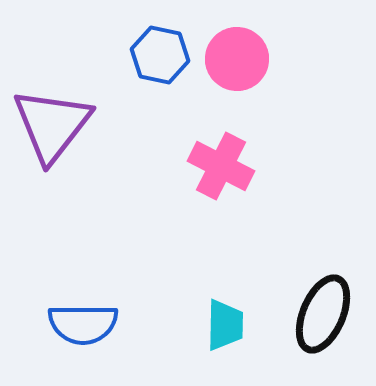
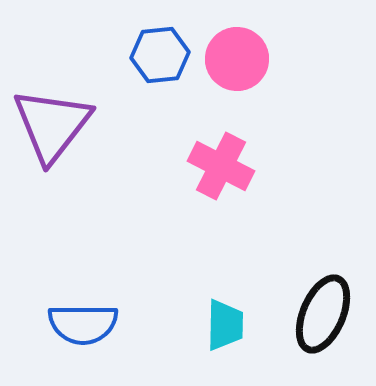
blue hexagon: rotated 18 degrees counterclockwise
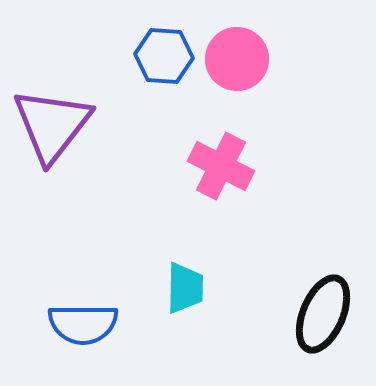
blue hexagon: moved 4 px right, 1 px down; rotated 10 degrees clockwise
cyan trapezoid: moved 40 px left, 37 px up
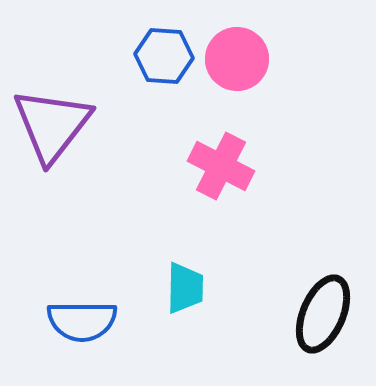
blue semicircle: moved 1 px left, 3 px up
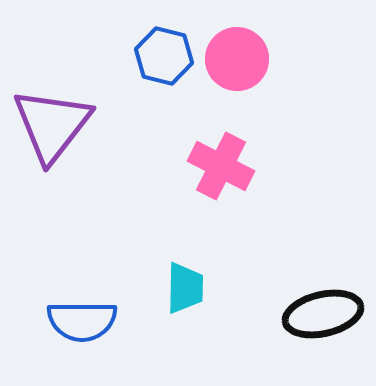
blue hexagon: rotated 10 degrees clockwise
black ellipse: rotated 54 degrees clockwise
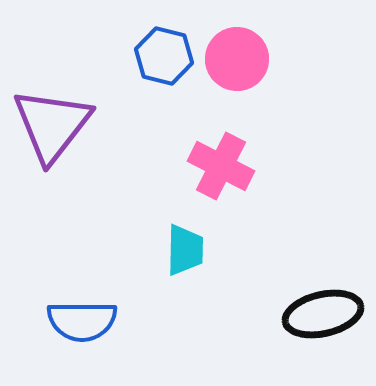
cyan trapezoid: moved 38 px up
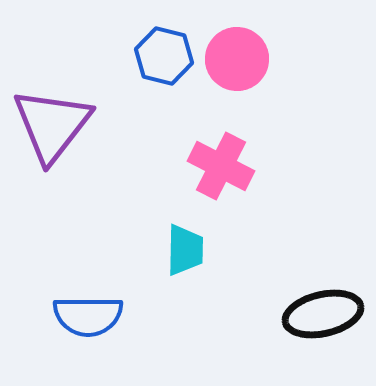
blue semicircle: moved 6 px right, 5 px up
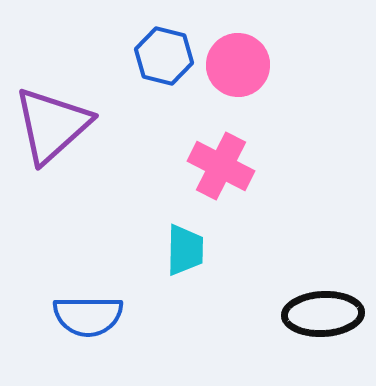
pink circle: moved 1 px right, 6 px down
purple triangle: rotated 10 degrees clockwise
black ellipse: rotated 10 degrees clockwise
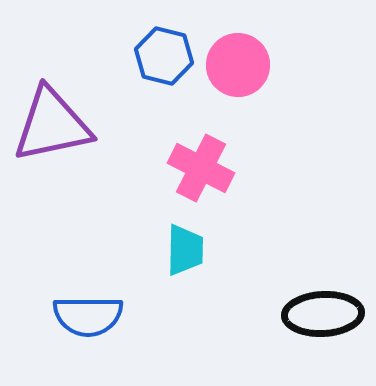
purple triangle: rotated 30 degrees clockwise
pink cross: moved 20 px left, 2 px down
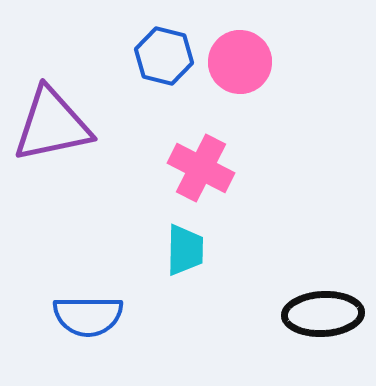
pink circle: moved 2 px right, 3 px up
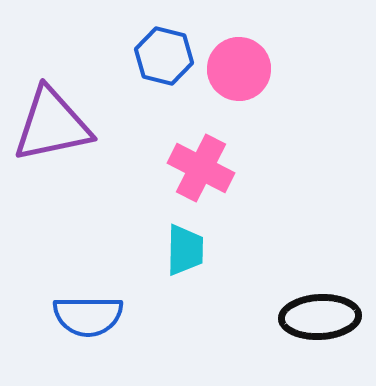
pink circle: moved 1 px left, 7 px down
black ellipse: moved 3 px left, 3 px down
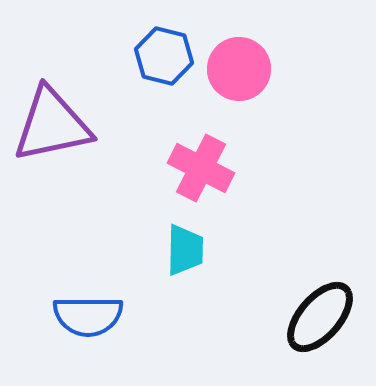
black ellipse: rotated 46 degrees counterclockwise
